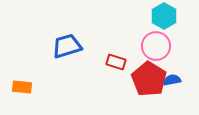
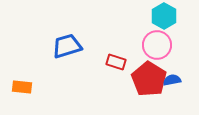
pink circle: moved 1 px right, 1 px up
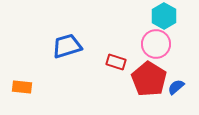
pink circle: moved 1 px left, 1 px up
blue semicircle: moved 4 px right, 7 px down; rotated 30 degrees counterclockwise
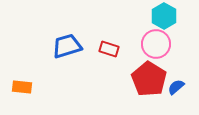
red rectangle: moved 7 px left, 13 px up
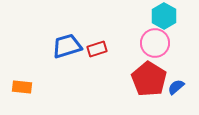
pink circle: moved 1 px left, 1 px up
red rectangle: moved 12 px left; rotated 36 degrees counterclockwise
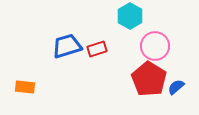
cyan hexagon: moved 34 px left
pink circle: moved 3 px down
orange rectangle: moved 3 px right
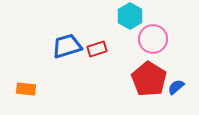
pink circle: moved 2 px left, 7 px up
orange rectangle: moved 1 px right, 2 px down
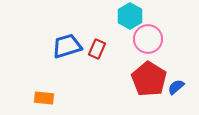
pink circle: moved 5 px left
red rectangle: rotated 48 degrees counterclockwise
orange rectangle: moved 18 px right, 9 px down
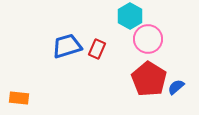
orange rectangle: moved 25 px left
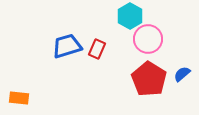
blue semicircle: moved 6 px right, 13 px up
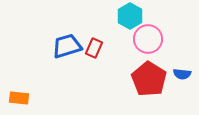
red rectangle: moved 3 px left, 1 px up
blue semicircle: rotated 132 degrees counterclockwise
